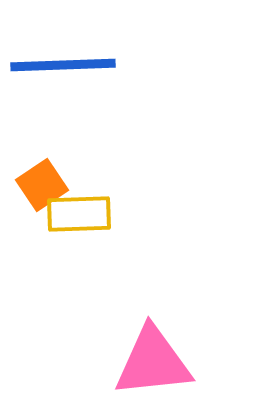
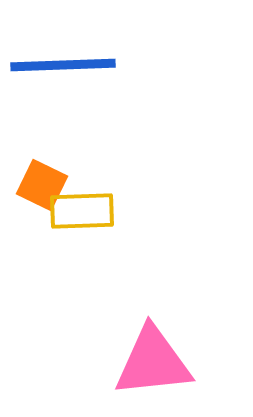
orange square: rotated 30 degrees counterclockwise
yellow rectangle: moved 3 px right, 3 px up
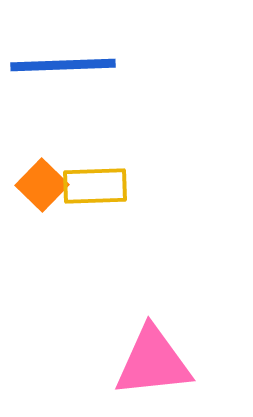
orange square: rotated 18 degrees clockwise
yellow rectangle: moved 13 px right, 25 px up
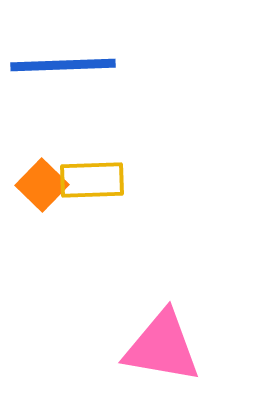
yellow rectangle: moved 3 px left, 6 px up
pink triangle: moved 9 px right, 15 px up; rotated 16 degrees clockwise
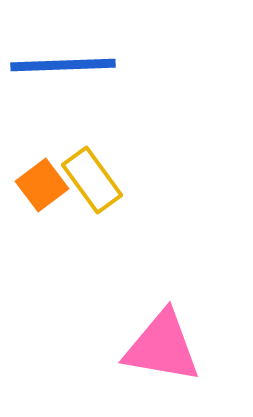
yellow rectangle: rotated 56 degrees clockwise
orange square: rotated 9 degrees clockwise
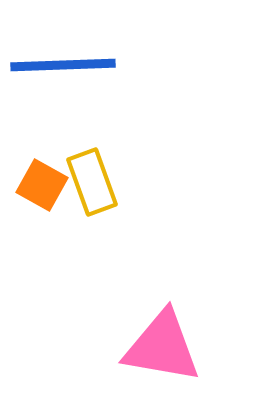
yellow rectangle: moved 2 px down; rotated 16 degrees clockwise
orange square: rotated 24 degrees counterclockwise
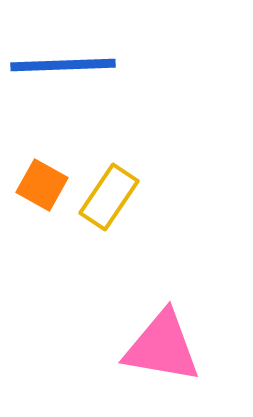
yellow rectangle: moved 17 px right, 15 px down; rotated 54 degrees clockwise
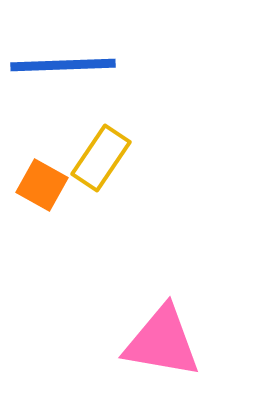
yellow rectangle: moved 8 px left, 39 px up
pink triangle: moved 5 px up
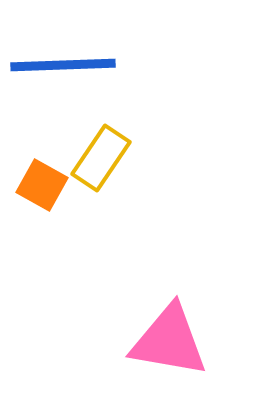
pink triangle: moved 7 px right, 1 px up
